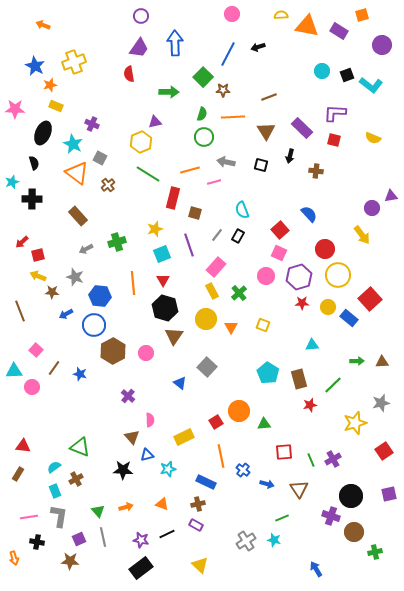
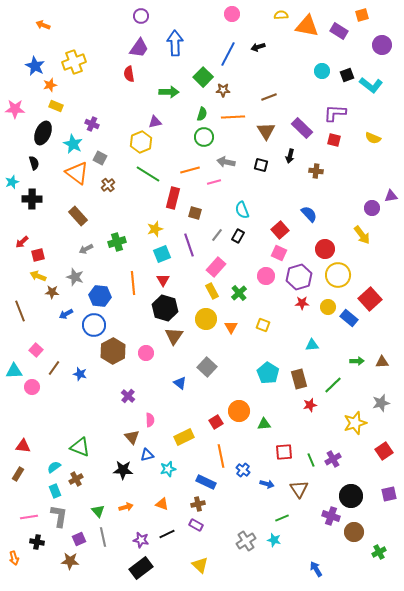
green cross at (375, 552): moved 4 px right; rotated 16 degrees counterclockwise
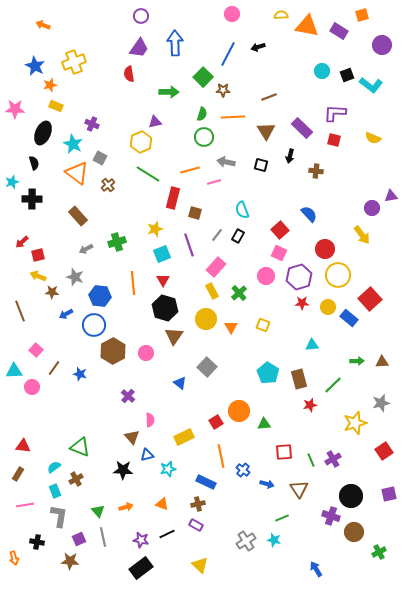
pink line at (29, 517): moved 4 px left, 12 px up
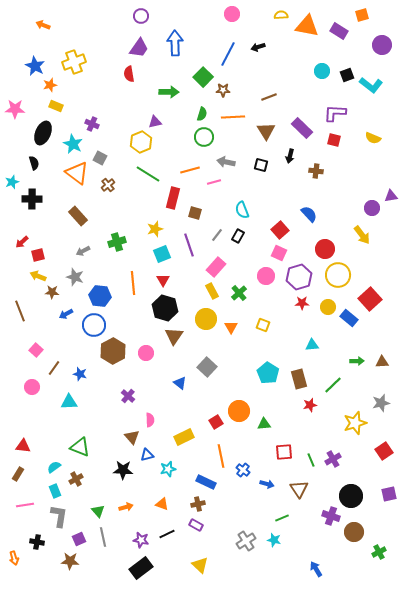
gray arrow at (86, 249): moved 3 px left, 2 px down
cyan triangle at (14, 371): moved 55 px right, 31 px down
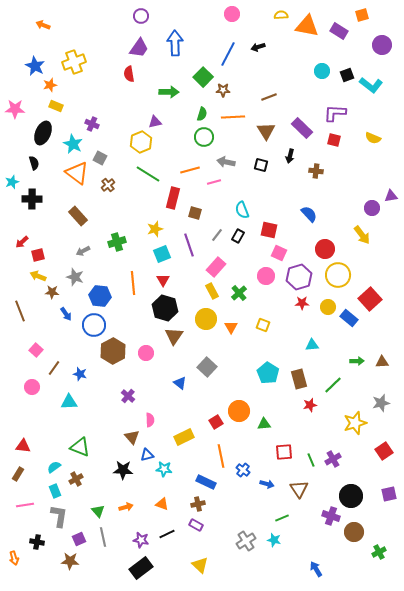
red square at (280, 230): moved 11 px left; rotated 36 degrees counterclockwise
blue arrow at (66, 314): rotated 96 degrees counterclockwise
cyan star at (168, 469): moved 4 px left; rotated 21 degrees clockwise
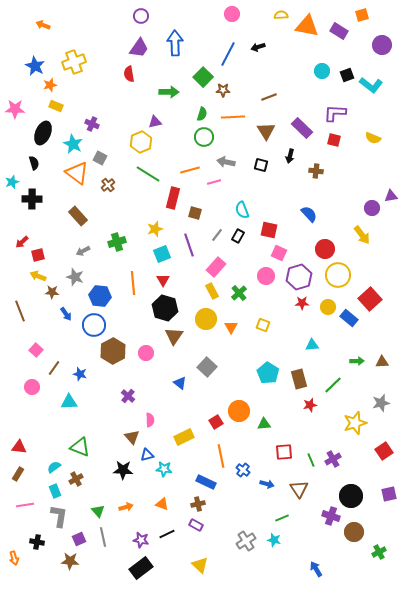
red triangle at (23, 446): moved 4 px left, 1 px down
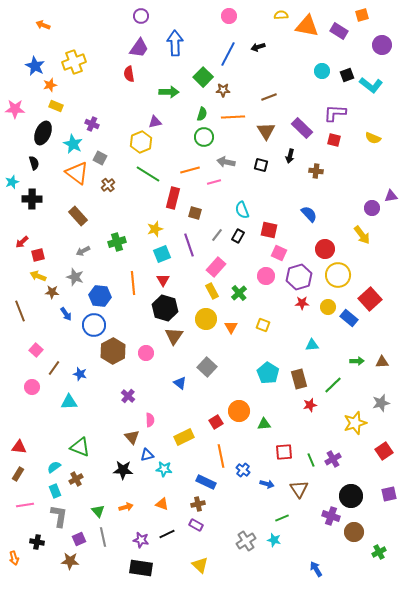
pink circle at (232, 14): moved 3 px left, 2 px down
black rectangle at (141, 568): rotated 45 degrees clockwise
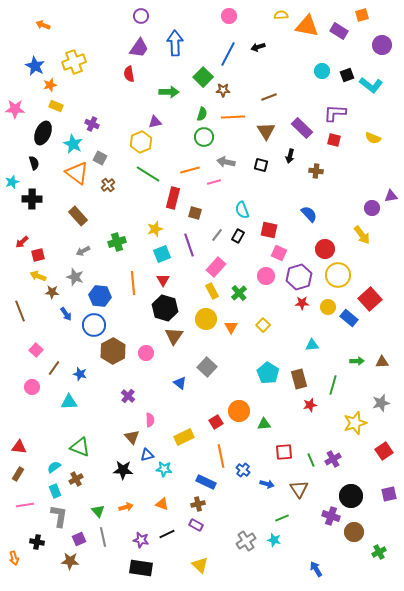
yellow square at (263, 325): rotated 24 degrees clockwise
green line at (333, 385): rotated 30 degrees counterclockwise
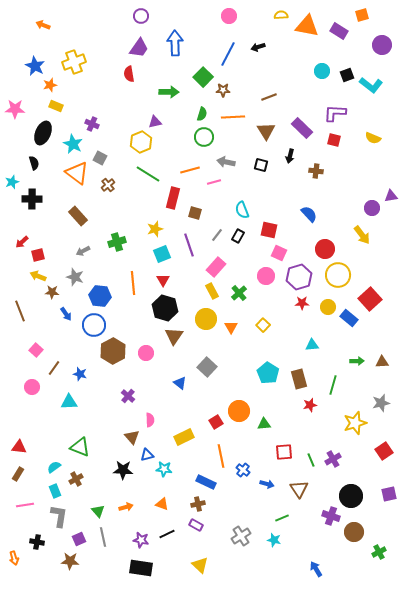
gray cross at (246, 541): moved 5 px left, 5 px up
